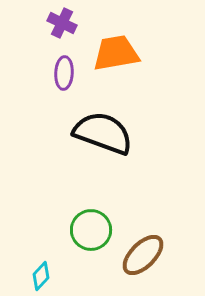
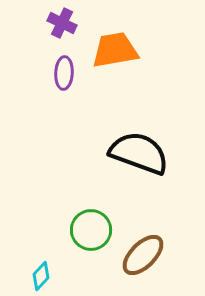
orange trapezoid: moved 1 px left, 3 px up
black semicircle: moved 36 px right, 20 px down
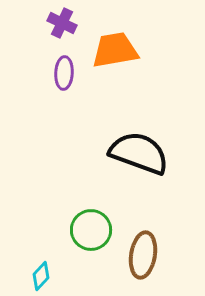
brown ellipse: rotated 36 degrees counterclockwise
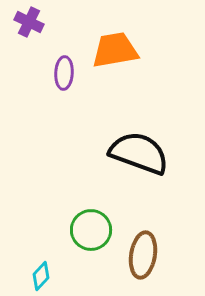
purple cross: moved 33 px left, 1 px up
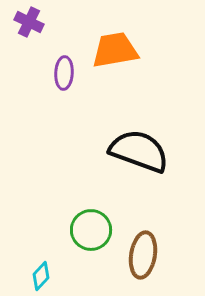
black semicircle: moved 2 px up
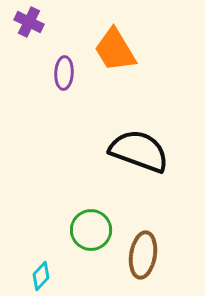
orange trapezoid: rotated 111 degrees counterclockwise
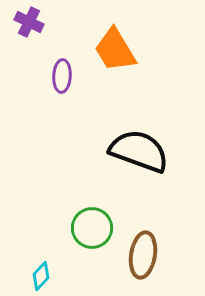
purple ellipse: moved 2 px left, 3 px down
green circle: moved 1 px right, 2 px up
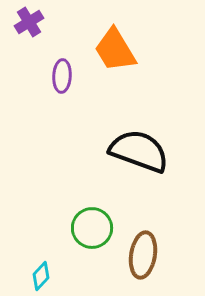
purple cross: rotated 32 degrees clockwise
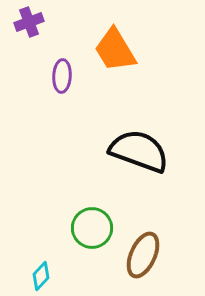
purple cross: rotated 12 degrees clockwise
brown ellipse: rotated 15 degrees clockwise
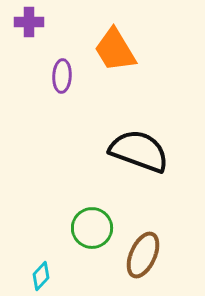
purple cross: rotated 20 degrees clockwise
